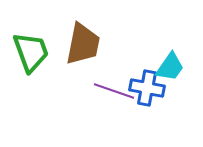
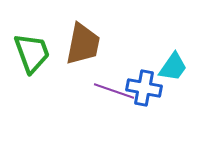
green trapezoid: moved 1 px right, 1 px down
cyan trapezoid: moved 3 px right
blue cross: moved 3 px left
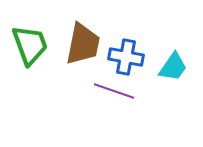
green trapezoid: moved 2 px left, 8 px up
blue cross: moved 18 px left, 31 px up
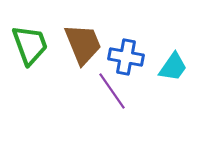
brown trapezoid: rotated 33 degrees counterclockwise
purple line: moved 2 px left; rotated 36 degrees clockwise
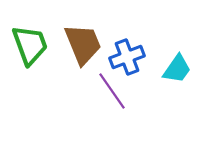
blue cross: moved 1 px right; rotated 32 degrees counterclockwise
cyan trapezoid: moved 4 px right, 2 px down
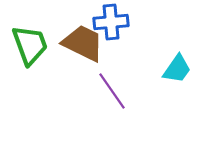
brown trapezoid: moved 1 px up; rotated 42 degrees counterclockwise
blue cross: moved 16 px left, 35 px up; rotated 16 degrees clockwise
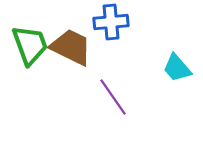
brown trapezoid: moved 12 px left, 4 px down
cyan trapezoid: moved 1 px up; rotated 104 degrees clockwise
purple line: moved 1 px right, 6 px down
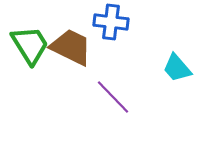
blue cross: rotated 12 degrees clockwise
green trapezoid: rotated 12 degrees counterclockwise
purple line: rotated 9 degrees counterclockwise
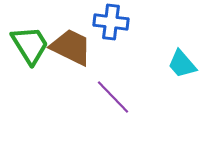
cyan trapezoid: moved 5 px right, 4 px up
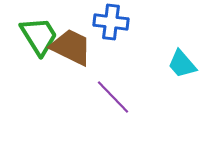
green trapezoid: moved 9 px right, 9 px up
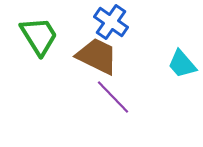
blue cross: rotated 28 degrees clockwise
brown trapezoid: moved 26 px right, 9 px down
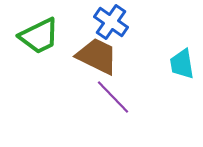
green trapezoid: rotated 96 degrees clockwise
cyan trapezoid: rotated 32 degrees clockwise
